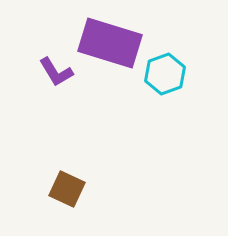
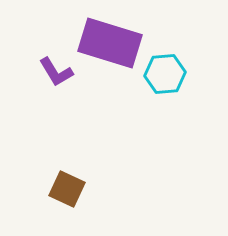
cyan hexagon: rotated 15 degrees clockwise
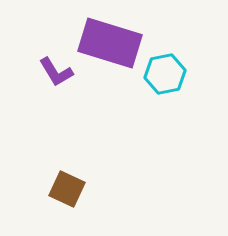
cyan hexagon: rotated 6 degrees counterclockwise
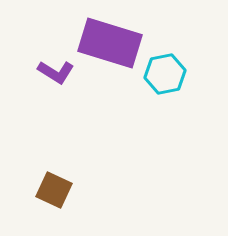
purple L-shape: rotated 27 degrees counterclockwise
brown square: moved 13 px left, 1 px down
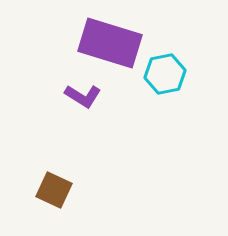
purple L-shape: moved 27 px right, 24 px down
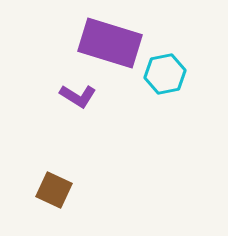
purple L-shape: moved 5 px left
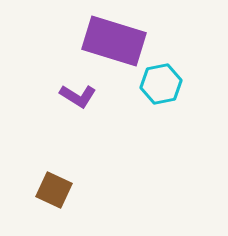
purple rectangle: moved 4 px right, 2 px up
cyan hexagon: moved 4 px left, 10 px down
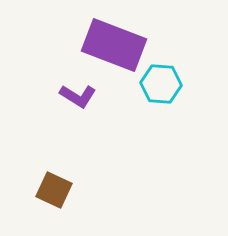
purple rectangle: moved 4 px down; rotated 4 degrees clockwise
cyan hexagon: rotated 15 degrees clockwise
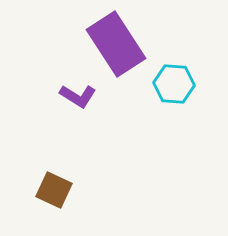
purple rectangle: moved 2 px right, 1 px up; rotated 36 degrees clockwise
cyan hexagon: moved 13 px right
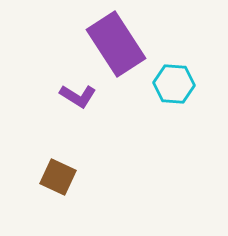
brown square: moved 4 px right, 13 px up
